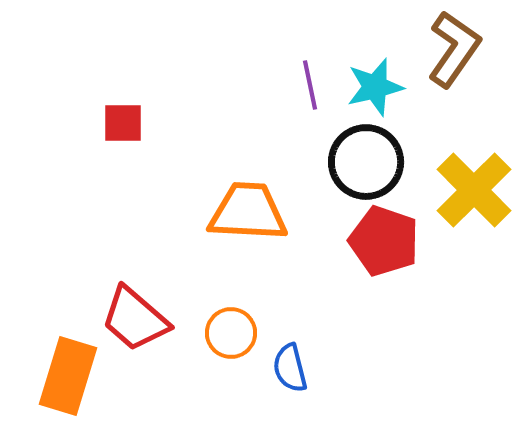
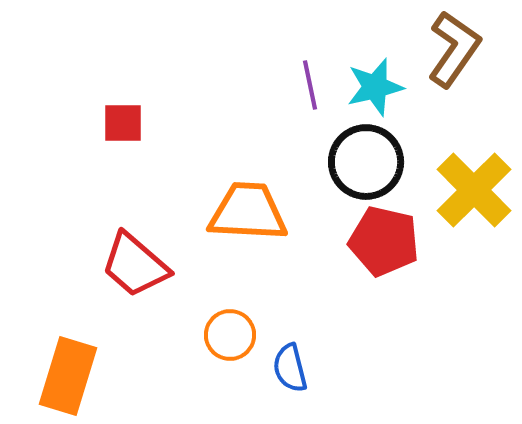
red pentagon: rotated 6 degrees counterclockwise
red trapezoid: moved 54 px up
orange circle: moved 1 px left, 2 px down
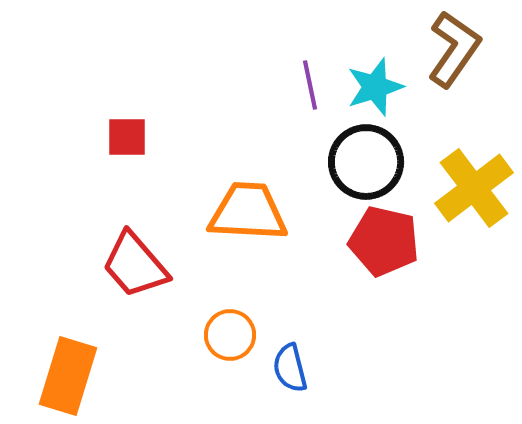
cyan star: rotated 4 degrees counterclockwise
red square: moved 4 px right, 14 px down
yellow cross: moved 2 px up; rotated 8 degrees clockwise
red trapezoid: rotated 8 degrees clockwise
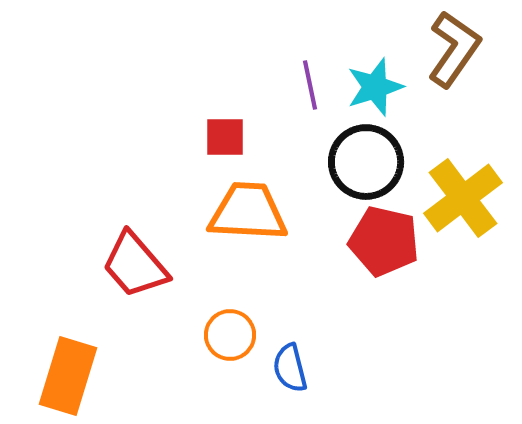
red square: moved 98 px right
yellow cross: moved 11 px left, 10 px down
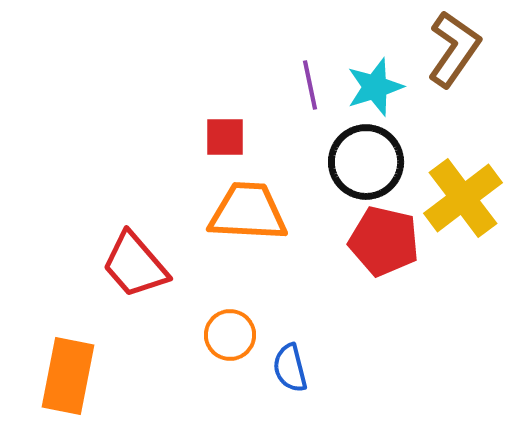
orange rectangle: rotated 6 degrees counterclockwise
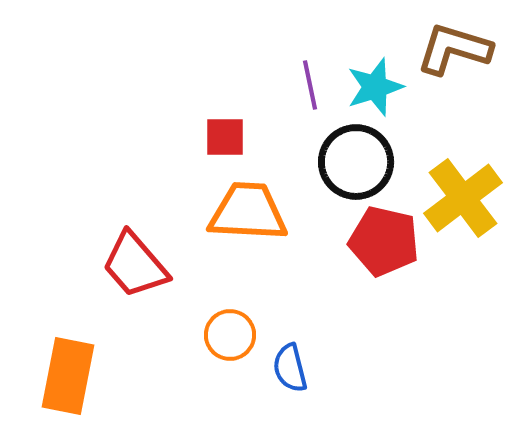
brown L-shape: rotated 108 degrees counterclockwise
black circle: moved 10 px left
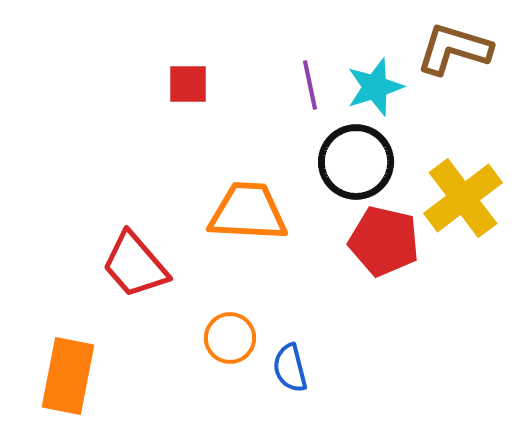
red square: moved 37 px left, 53 px up
orange circle: moved 3 px down
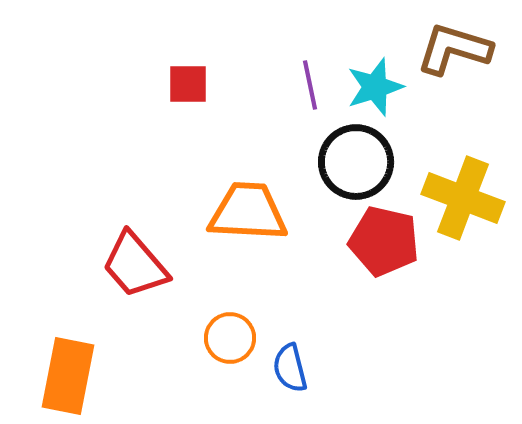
yellow cross: rotated 32 degrees counterclockwise
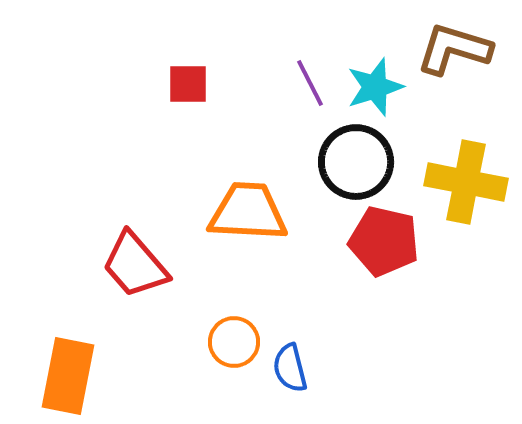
purple line: moved 2 px up; rotated 15 degrees counterclockwise
yellow cross: moved 3 px right, 16 px up; rotated 10 degrees counterclockwise
orange circle: moved 4 px right, 4 px down
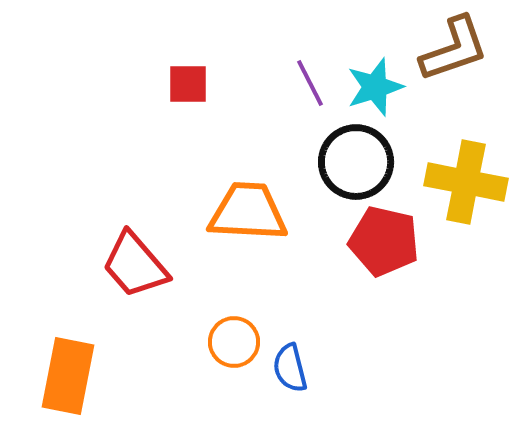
brown L-shape: rotated 144 degrees clockwise
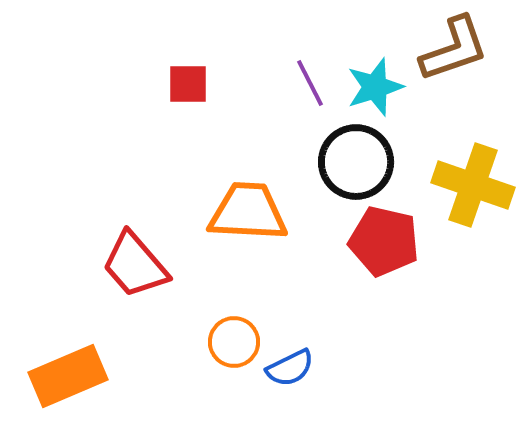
yellow cross: moved 7 px right, 3 px down; rotated 8 degrees clockwise
blue semicircle: rotated 102 degrees counterclockwise
orange rectangle: rotated 56 degrees clockwise
